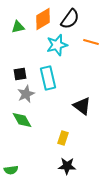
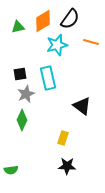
orange diamond: moved 2 px down
green diamond: rotated 55 degrees clockwise
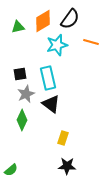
black triangle: moved 31 px left, 2 px up
green semicircle: rotated 32 degrees counterclockwise
